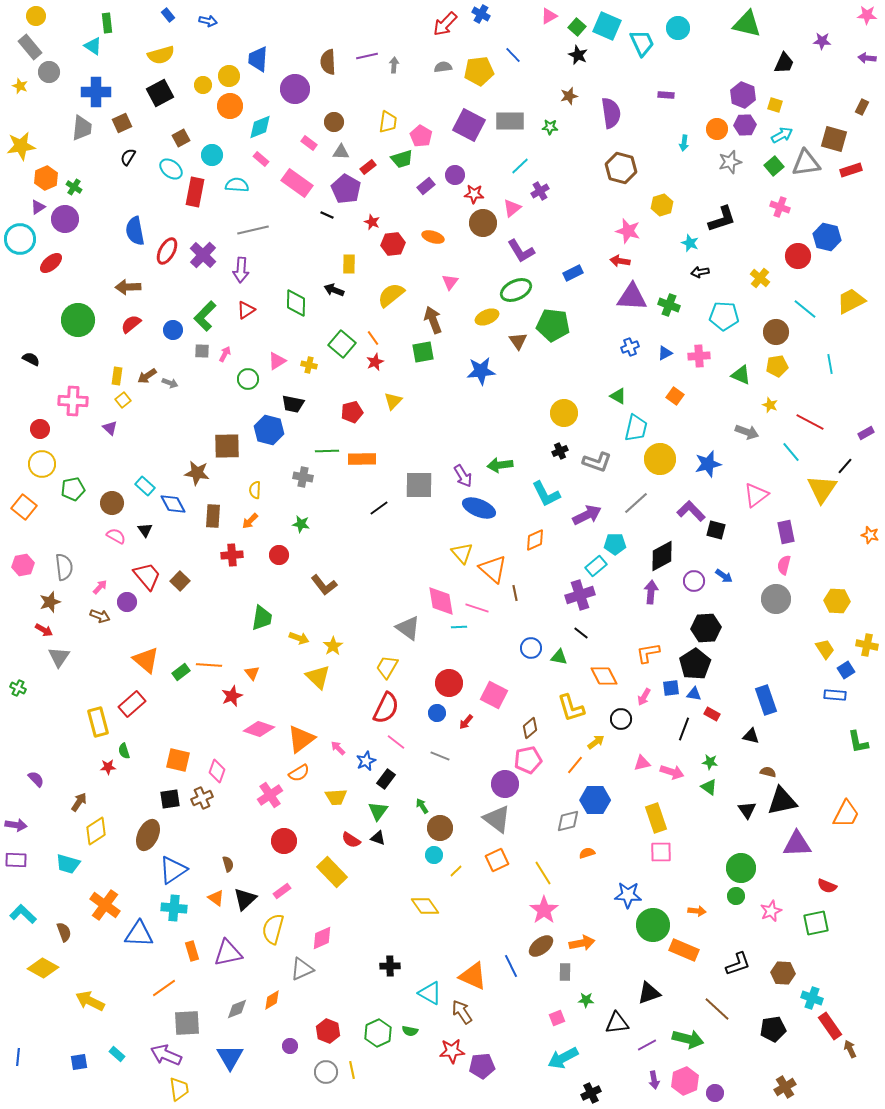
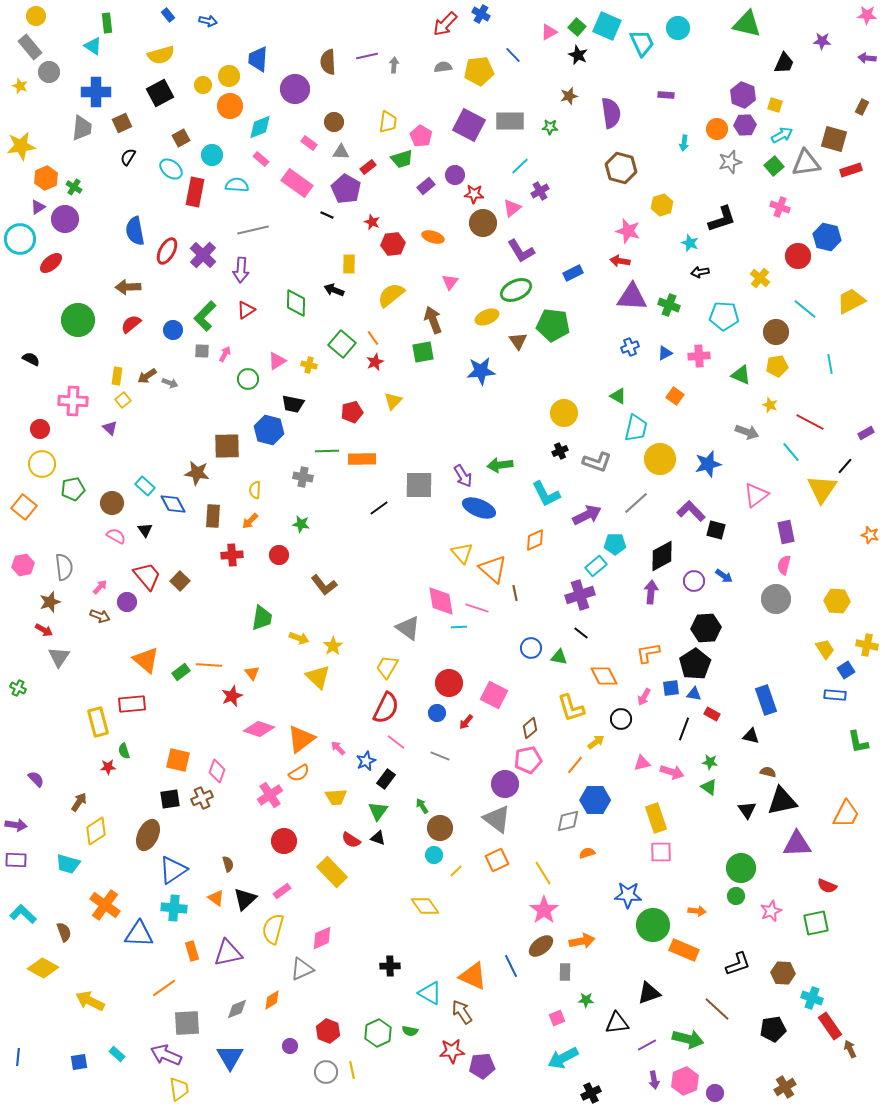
pink triangle at (549, 16): moved 16 px down
red rectangle at (132, 704): rotated 36 degrees clockwise
orange arrow at (582, 943): moved 2 px up
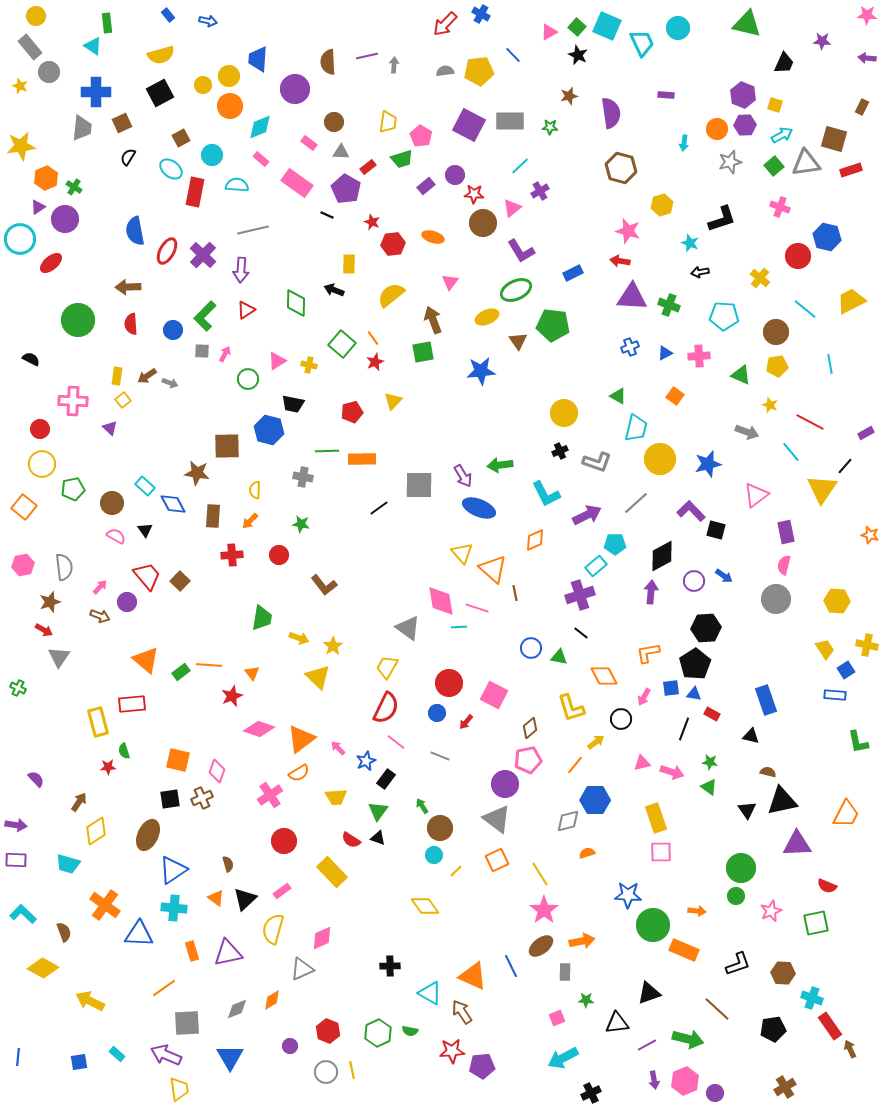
gray semicircle at (443, 67): moved 2 px right, 4 px down
red semicircle at (131, 324): rotated 55 degrees counterclockwise
yellow line at (543, 873): moved 3 px left, 1 px down
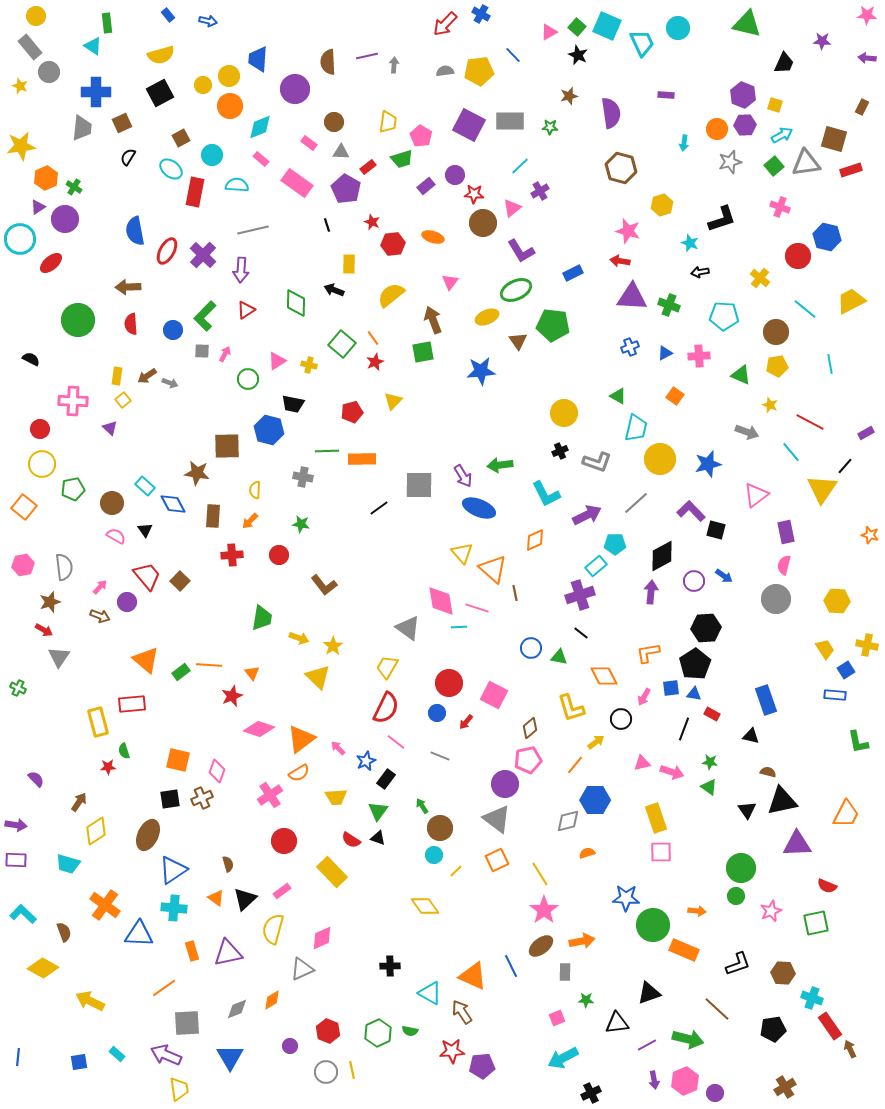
black line at (327, 215): moved 10 px down; rotated 48 degrees clockwise
blue star at (628, 895): moved 2 px left, 3 px down
